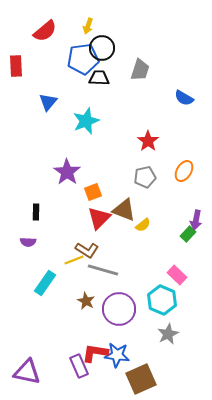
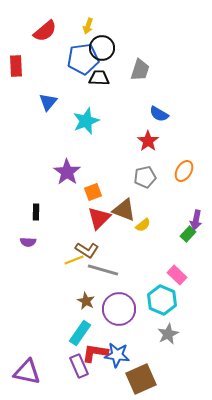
blue semicircle: moved 25 px left, 16 px down
cyan rectangle: moved 35 px right, 50 px down
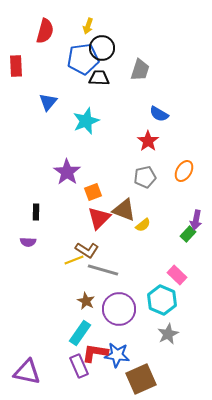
red semicircle: rotated 35 degrees counterclockwise
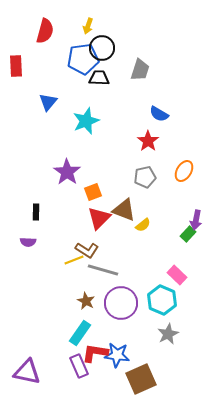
purple circle: moved 2 px right, 6 px up
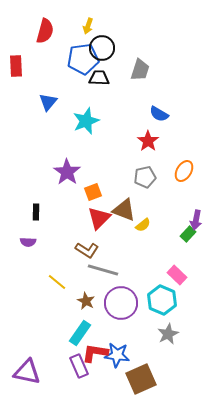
yellow line: moved 17 px left, 22 px down; rotated 60 degrees clockwise
